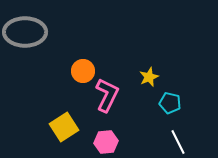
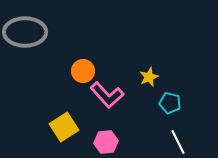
pink L-shape: rotated 112 degrees clockwise
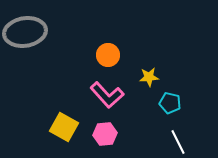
gray ellipse: rotated 9 degrees counterclockwise
orange circle: moved 25 px right, 16 px up
yellow star: rotated 18 degrees clockwise
yellow square: rotated 28 degrees counterclockwise
pink hexagon: moved 1 px left, 8 px up
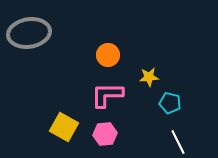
gray ellipse: moved 4 px right, 1 px down
pink L-shape: rotated 132 degrees clockwise
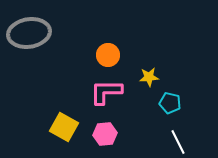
pink L-shape: moved 1 px left, 3 px up
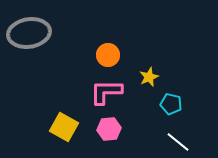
yellow star: rotated 18 degrees counterclockwise
cyan pentagon: moved 1 px right, 1 px down
pink hexagon: moved 4 px right, 5 px up
white line: rotated 25 degrees counterclockwise
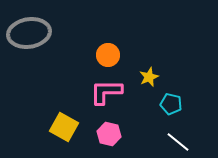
pink hexagon: moved 5 px down; rotated 20 degrees clockwise
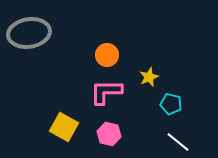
orange circle: moved 1 px left
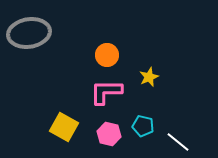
cyan pentagon: moved 28 px left, 22 px down
